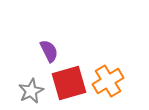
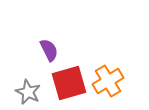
purple semicircle: moved 1 px up
gray star: moved 3 px left, 1 px down; rotated 20 degrees counterclockwise
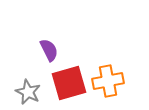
orange cross: rotated 20 degrees clockwise
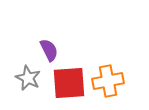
red square: rotated 12 degrees clockwise
gray star: moved 14 px up
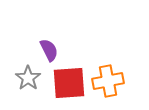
gray star: rotated 10 degrees clockwise
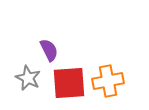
gray star: rotated 10 degrees counterclockwise
